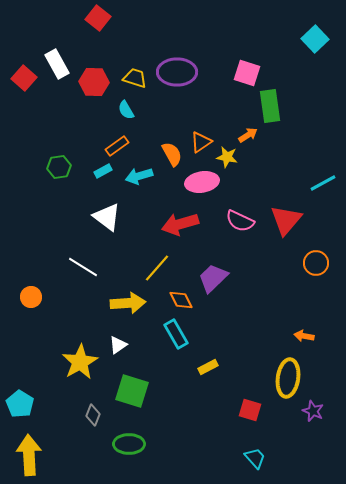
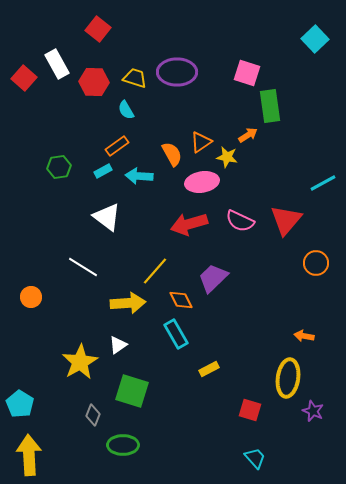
red square at (98, 18): moved 11 px down
cyan arrow at (139, 176): rotated 20 degrees clockwise
red arrow at (180, 224): moved 9 px right
yellow line at (157, 268): moved 2 px left, 3 px down
yellow rectangle at (208, 367): moved 1 px right, 2 px down
green ellipse at (129, 444): moved 6 px left, 1 px down
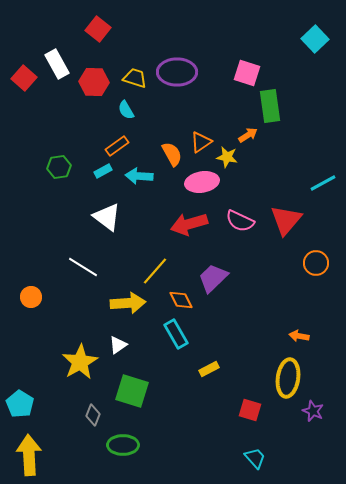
orange arrow at (304, 336): moved 5 px left
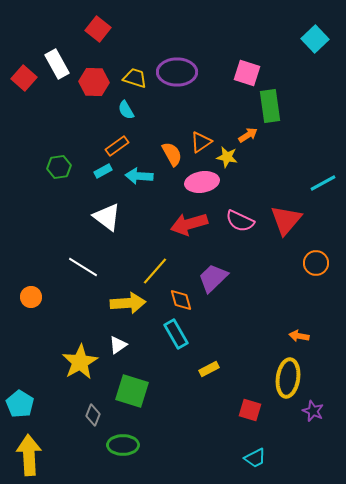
orange diamond at (181, 300): rotated 10 degrees clockwise
cyan trapezoid at (255, 458): rotated 105 degrees clockwise
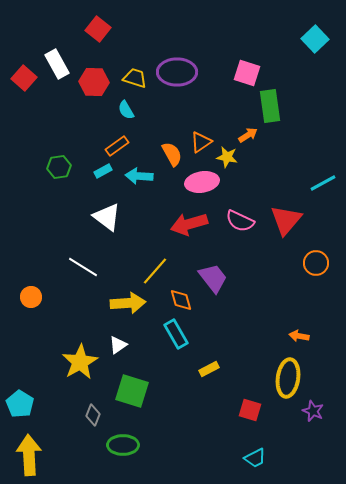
purple trapezoid at (213, 278): rotated 96 degrees clockwise
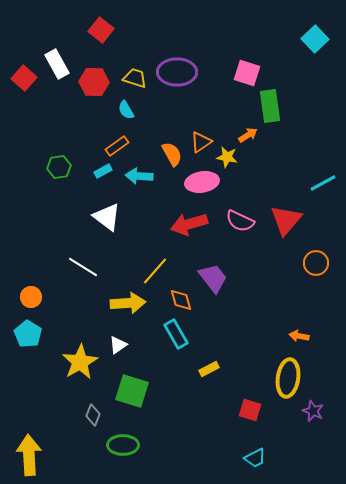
red square at (98, 29): moved 3 px right, 1 px down
cyan pentagon at (20, 404): moved 8 px right, 70 px up
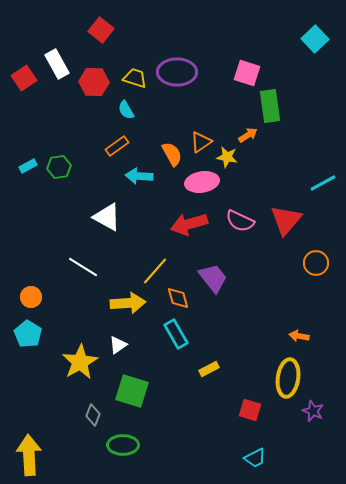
red square at (24, 78): rotated 15 degrees clockwise
cyan rectangle at (103, 171): moved 75 px left, 5 px up
white triangle at (107, 217): rotated 8 degrees counterclockwise
orange diamond at (181, 300): moved 3 px left, 2 px up
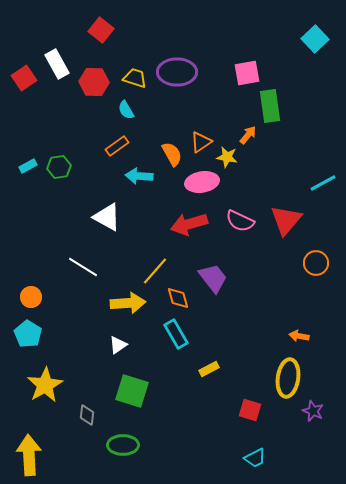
pink square at (247, 73): rotated 28 degrees counterclockwise
orange arrow at (248, 135): rotated 18 degrees counterclockwise
yellow star at (80, 362): moved 35 px left, 23 px down
gray diamond at (93, 415): moved 6 px left; rotated 15 degrees counterclockwise
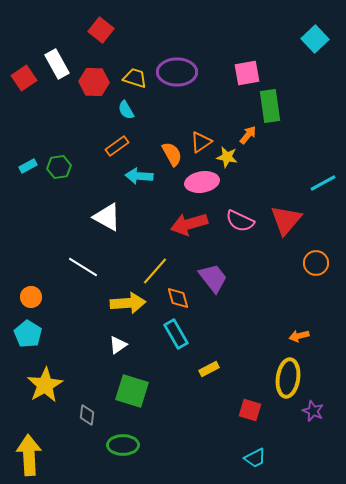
orange arrow at (299, 336): rotated 24 degrees counterclockwise
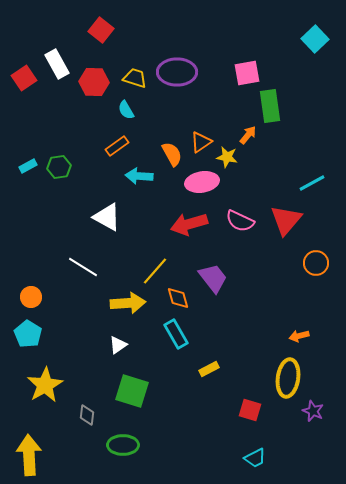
cyan line at (323, 183): moved 11 px left
